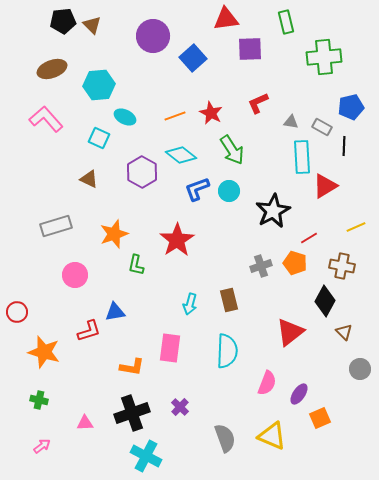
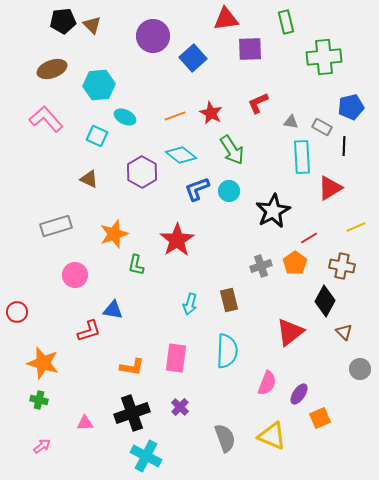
cyan square at (99, 138): moved 2 px left, 2 px up
red triangle at (325, 186): moved 5 px right, 2 px down
orange pentagon at (295, 263): rotated 20 degrees clockwise
blue triangle at (115, 312): moved 2 px left, 2 px up; rotated 20 degrees clockwise
pink rectangle at (170, 348): moved 6 px right, 10 px down
orange star at (44, 352): moved 1 px left, 11 px down
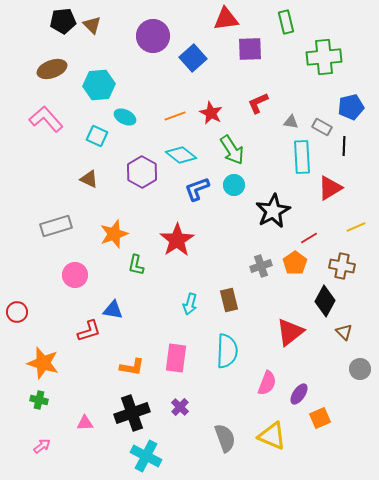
cyan circle at (229, 191): moved 5 px right, 6 px up
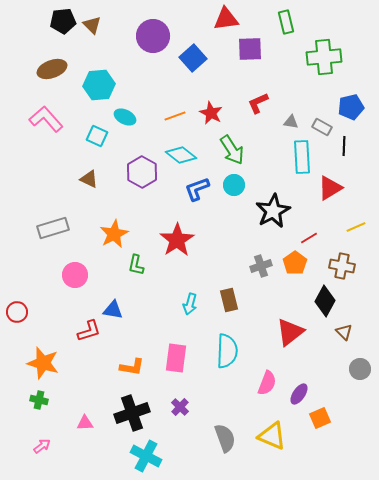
gray rectangle at (56, 226): moved 3 px left, 2 px down
orange star at (114, 234): rotated 8 degrees counterclockwise
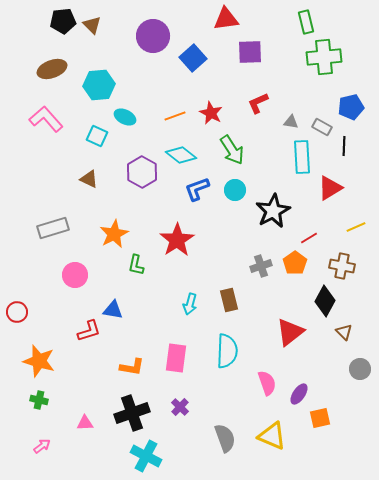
green rectangle at (286, 22): moved 20 px right
purple square at (250, 49): moved 3 px down
cyan circle at (234, 185): moved 1 px right, 5 px down
orange star at (43, 363): moved 4 px left, 2 px up
pink semicircle at (267, 383): rotated 40 degrees counterclockwise
orange square at (320, 418): rotated 10 degrees clockwise
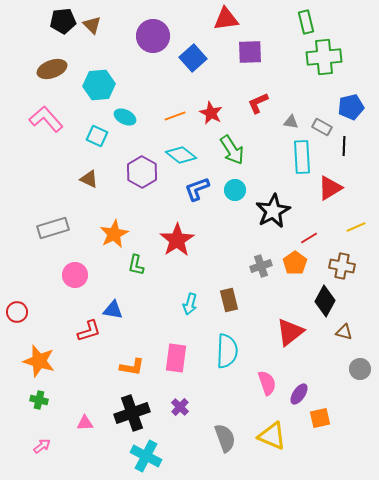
brown triangle at (344, 332): rotated 30 degrees counterclockwise
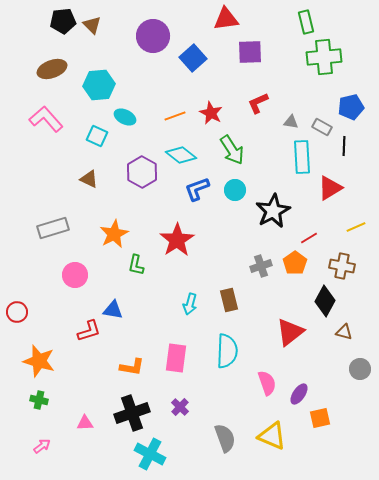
cyan cross at (146, 456): moved 4 px right, 2 px up
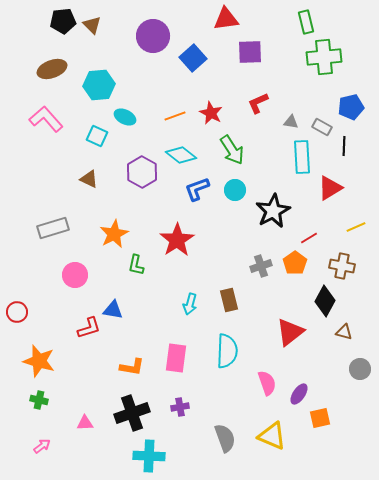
red L-shape at (89, 331): moved 3 px up
purple cross at (180, 407): rotated 36 degrees clockwise
cyan cross at (150, 454): moved 1 px left, 2 px down; rotated 24 degrees counterclockwise
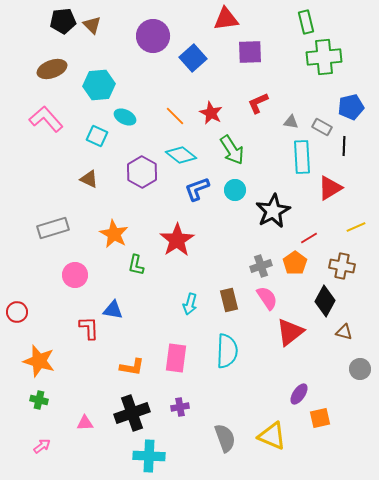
orange line at (175, 116): rotated 65 degrees clockwise
orange star at (114, 234): rotated 16 degrees counterclockwise
red L-shape at (89, 328): rotated 75 degrees counterclockwise
pink semicircle at (267, 383): moved 85 px up; rotated 15 degrees counterclockwise
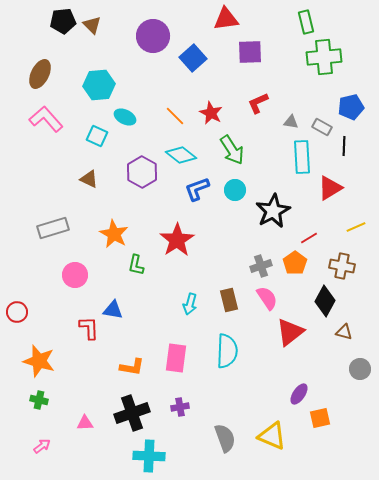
brown ellipse at (52, 69): moved 12 px left, 5 px down; rotated 44 degrees counterclockwise
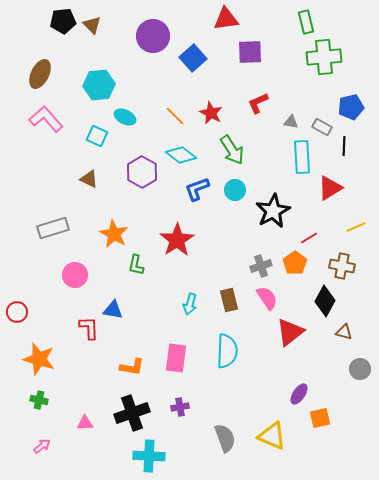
orange star at (39, 361): moved 2 px up
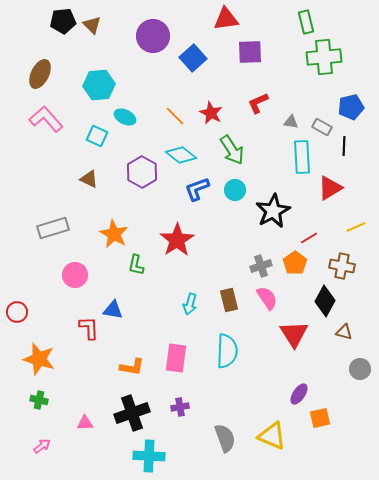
red triangle at (290, 332): moved 4 px right, 2 px down; rotated 24 degrees counterclockwise
